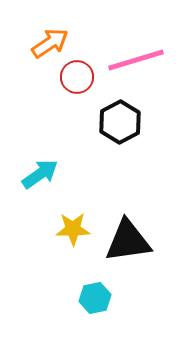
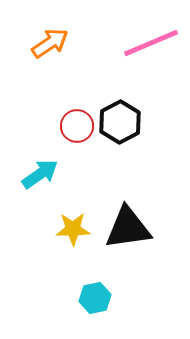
pink line: moved 15 px right, 17 px up; rotated 6 degrees counterclockwise
red circle: moved 49 px down
black triangle: moved 13 px up
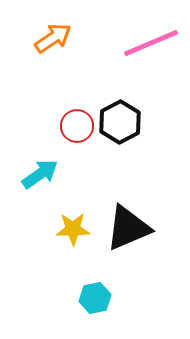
orange arrow: moved 3 px right, 5 px up
black triangle: rotated 15 degrees counterclockwise
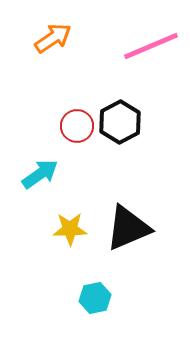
pink line: moved 3 px down
yellow star: moved 3 px left
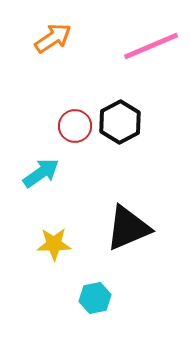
red circle: moved 2 px left
cyan arrow: moved 1 px right, 1 px up
yellow star: moved 16 px left, 15 px down
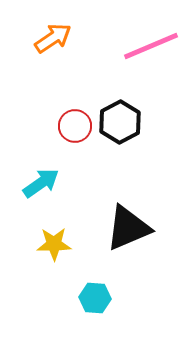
cyan arrow: moved 10 px down
cyan hexagon: rotated 16 degrees clockwise
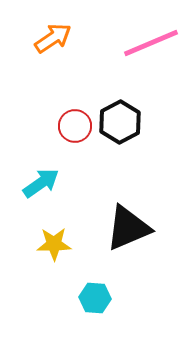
pink line: moved 3 px up
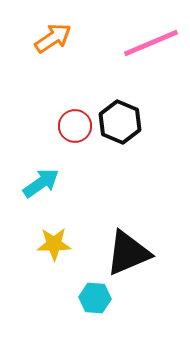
black hexagon: rotated 9 degrees counterclockwise
black triangle: moved 25 px down
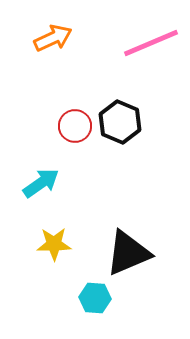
orange arrow: rotated 9 degrees clockwise
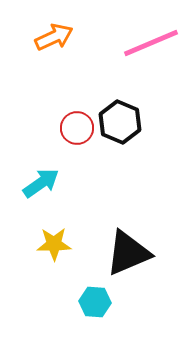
orange arrow: moved 1 px right, 1 px up
red circle: moved 2 px right, 2 px down
cyan hexagon: moved 4 px down
